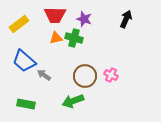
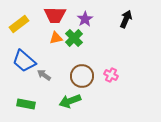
purple star: moved 1 px right; rotated 21 degrees clockwise
green cross: rotated 30 degrees clockwise
brown circle: moved 3 px left
green arrow: moved 3 px left
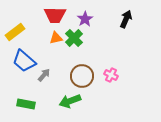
yellow rectangle: moved 4 px left, 8 px down
gray arrow: rotated 96 degrees clockwise
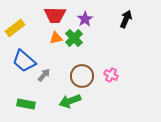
yellow rectangle: moved 4 px up
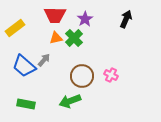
blue trapezoid: moved 5 px down
gray arrow: moved 15 px up
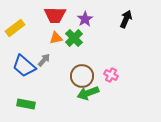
green arrow: moved 18 px right, 8 px up
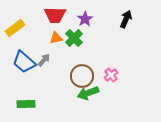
blue trapezoid: moved 4 px up
pink cross: rotated 24 degrees clockwise
green rectangle: rotated 12 degrees counterclockwise
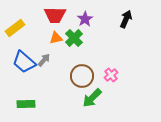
green arrow: moved 4 px right, 5 px down; rotated 25 degrees counterclockwise
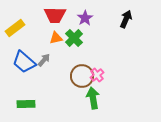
purple star: moved 1 px up
pink cross: moved 14 px left
green arrow: moved 1 px right; rotated 125 degrees clockwise
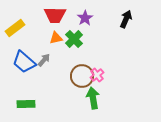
green cross: moved 1 px down
